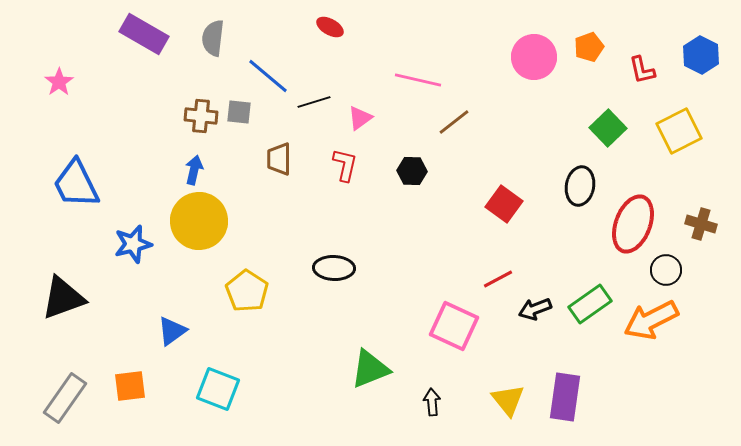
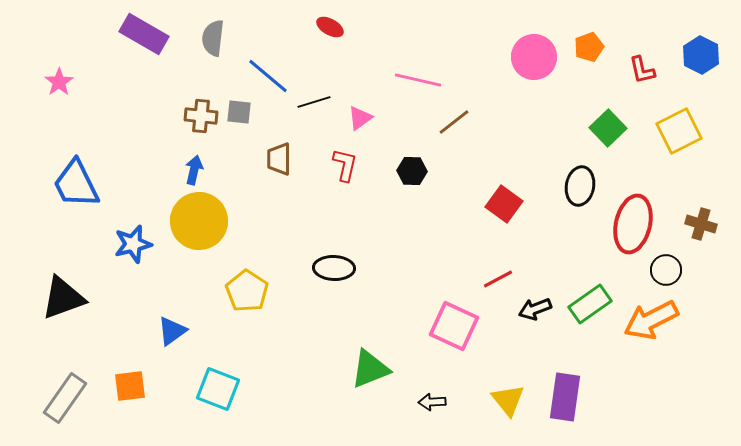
red ellipse at (633, 224): rotated 8 degrees counterclockwise
black arrow at (432, 402): rotated 88 degrees counterclockwise
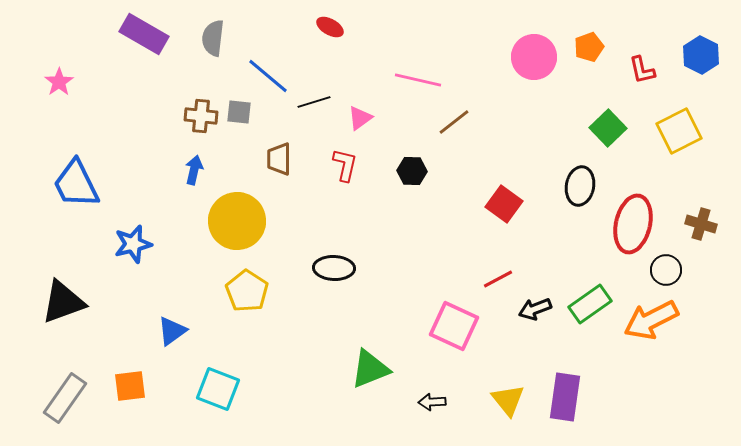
yellow circle at (199, 221): moved 38 px right
black triangle at (63, 298): moved 4 px down
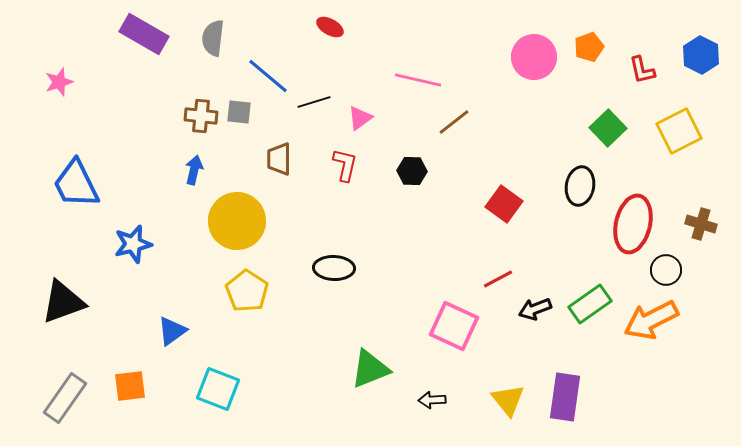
pink star at (59, 82): rotated 16 degrees clockwise
black arrow at (432, 402): moved 2 px up
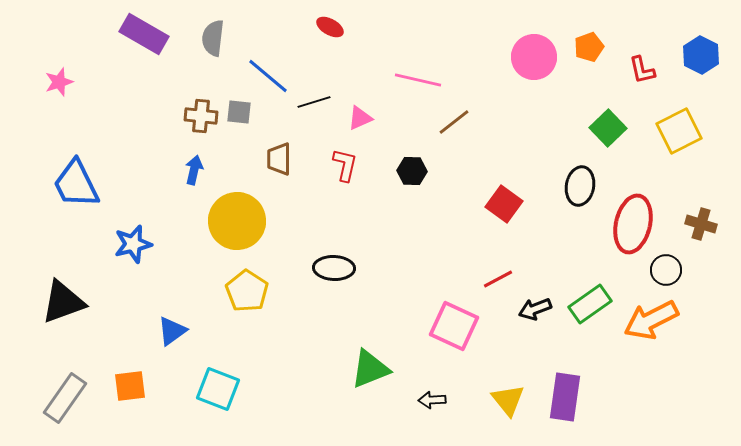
pink triangle at (360, 118): rotated 12 degrees clockwise
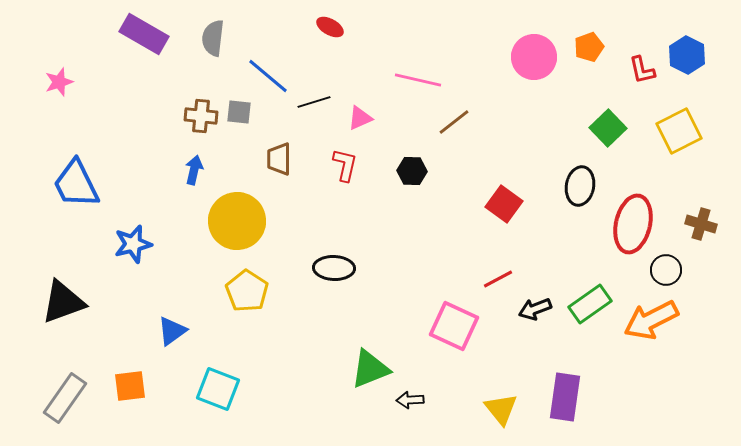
blue hexagon at (701, 55): moved 14 px left
black arrow at (432, 400): moved 22 px left
yellow triangle at (508, 400): moved 7 px left, 9 px down
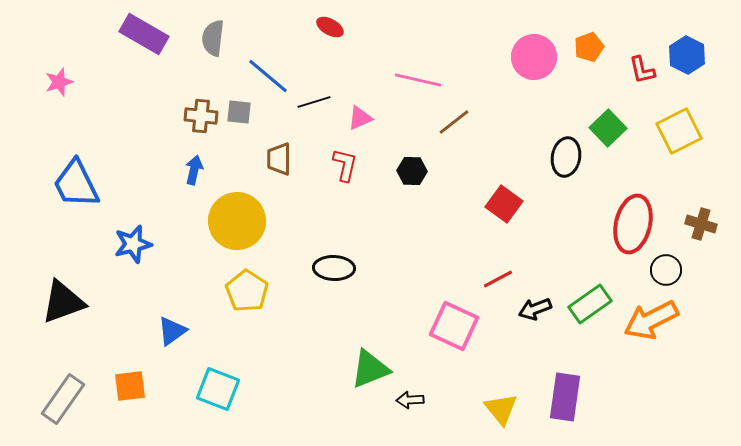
black ellipse at (580, 186): moved 14 px left, 29 px up
gray rectangle at (65, 398): moved 2 px left, 1 px down
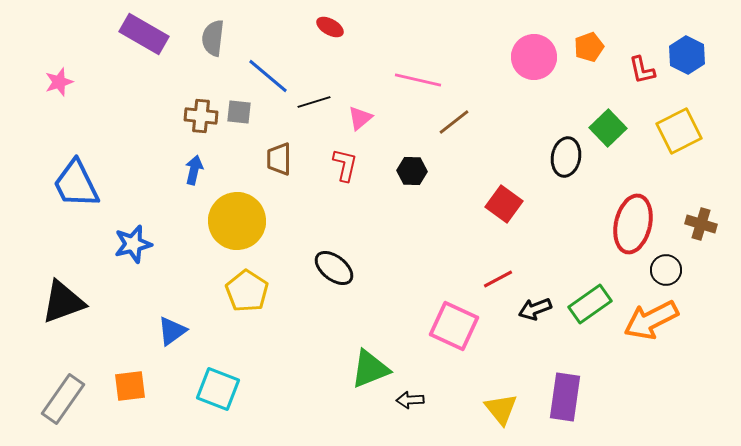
pink triangle at (360, 118): rotated 16 degrees counterclockwise
black ellipse at (334, 268): rotated 36 degrees clockwise
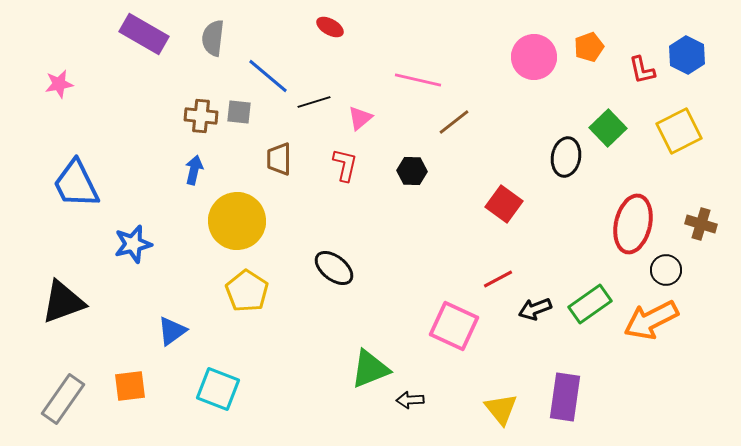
pink star at (59, 82): moved 2 px down; rotated 8 degrees clockwise
